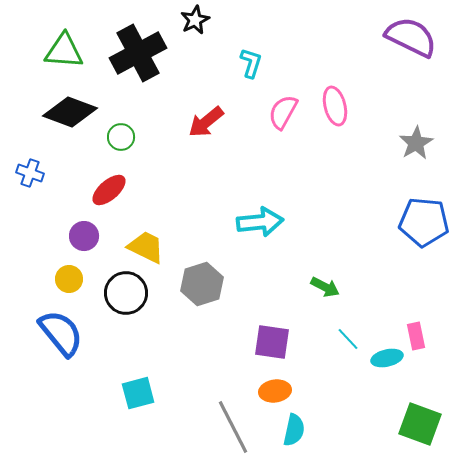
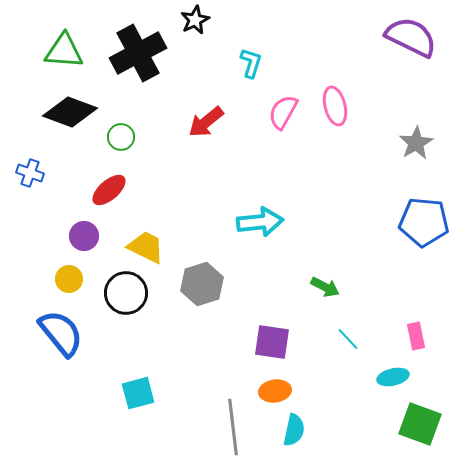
cyan ellipse: moved 6 px right, 19 px down
gray line: rotated 20 degrees clockwise
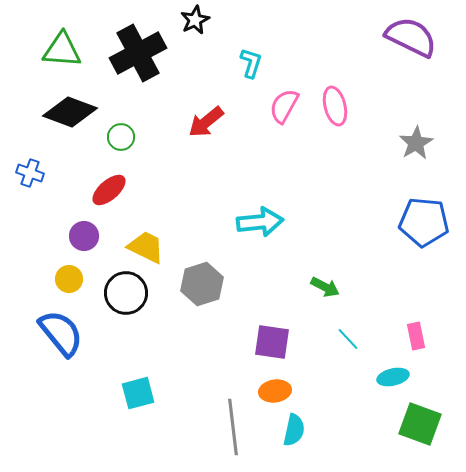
green triangle: moved 2 px left, 1 px up
pink semicircle: moved 1 px right, 6 px up
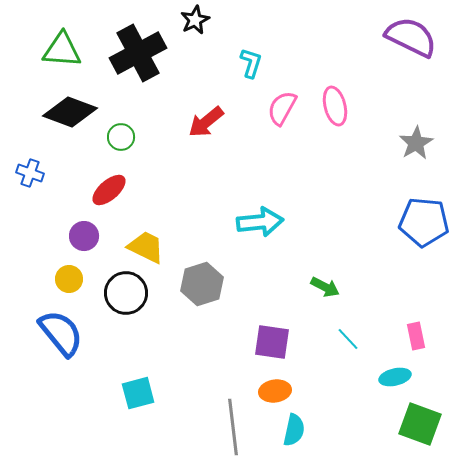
pink semicircle: moved 2 px left, 2 px down
cyan ellipse: moved 2 px right
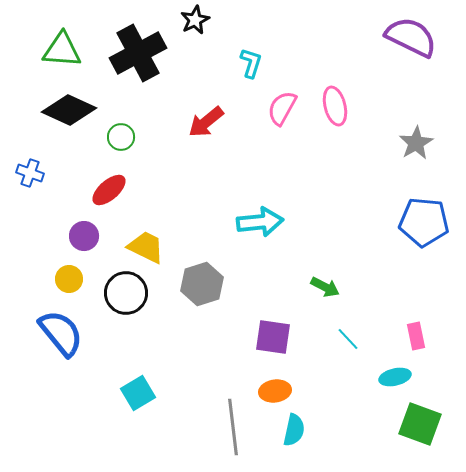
black diamond: moved 1 px left, 2 px up; rotated 4 degrees clockwise
purple square: moved 1 px right, 5 px up
cyan square: rotated 16 degrees counterclockwise
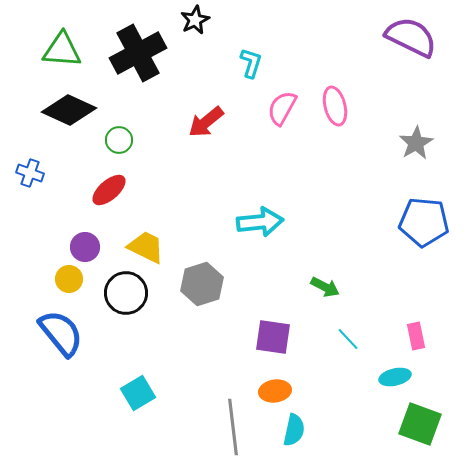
green circle: moved 2 px left, 3 px down
purple circle: moved 1 px right, 11 px down
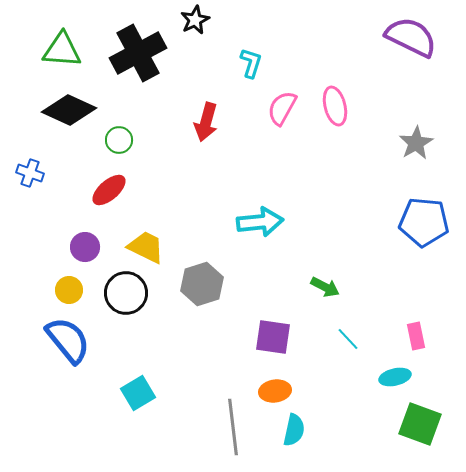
red arrow: rotated 36 degrees counterclockwise
yellow circle: moved 11 px down
blue semicircle: moved 7 px right, 7 px down
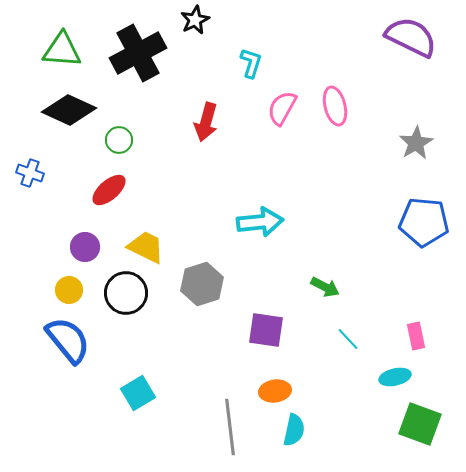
purple square: moved 7 px left, 7 px up
gray line: moved 3 px left
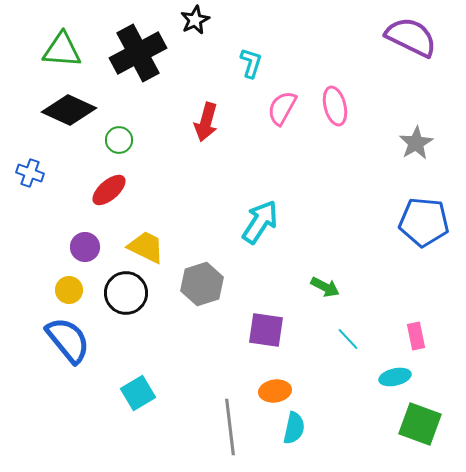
cyan arrow: rotated 51 degrees counterclockwise
cyan semicircle: moved 2 px up
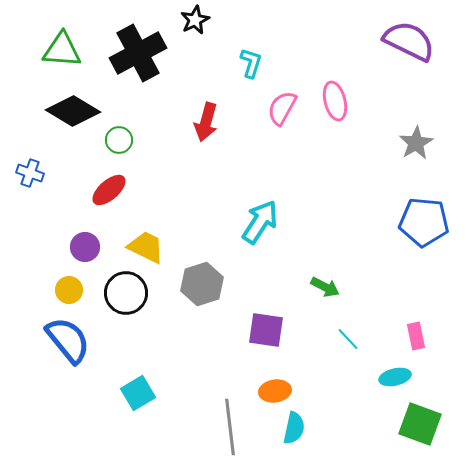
purple semicircle: moved 2 px left, 4 px down
pink ellipse: moved 5 px up
black diamond: moved 4 px right, 1 px down; rotated 6 degrees clockwise
